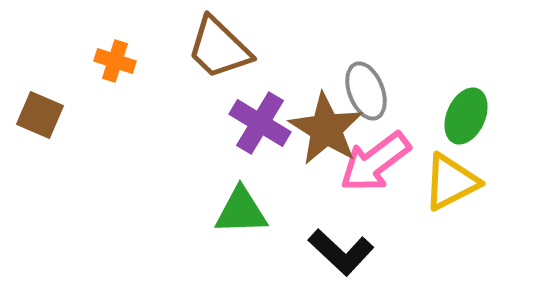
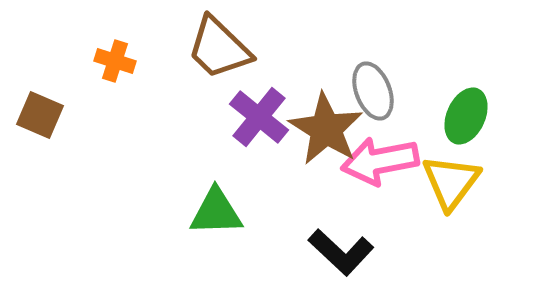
gray ellipse: moved 7 px right
purple cross: moved 1 px left, 6 px up; rotated 8 degrees clockwise
pink arrow: moved 5 px right, 1 px up; rotated 26 degrees clockwise
yellow triangle: rotated 26 degrees counterclockwise
green triangle: moved 25 px left, 1 px down
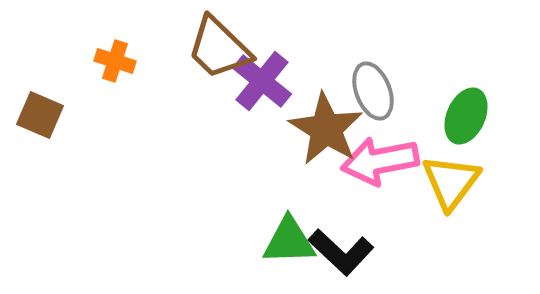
purple cross: moved 3 px right, 36 px up
green triangle: moved 73 px right, 29 px down
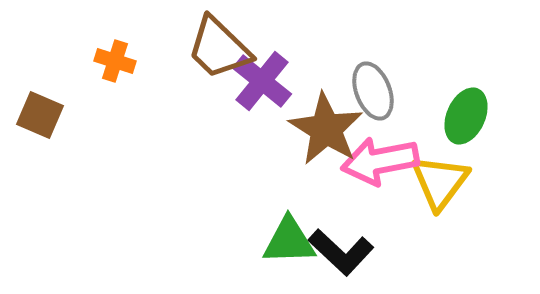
yellow triangle: moved 11 px left
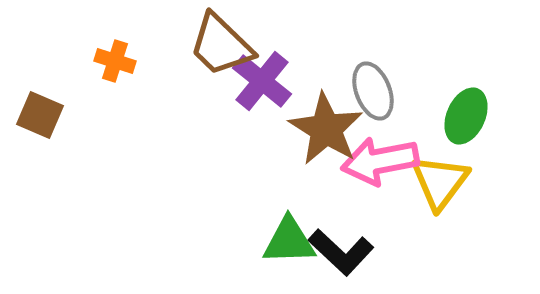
brown trapezoid: moved 2 px right, 3 px up
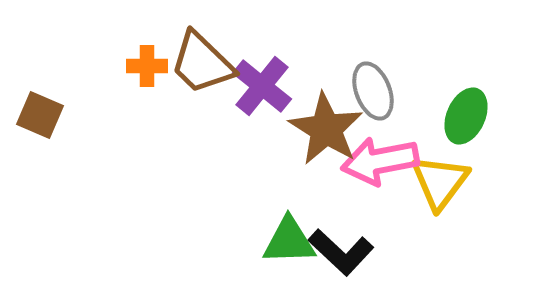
brown trapezoid: moved 19 px left, 18 px down
orange cross: moved 32 px right, 5 px down; rotated 18 degrees counterclockwise
purple cross: moved 5 px down
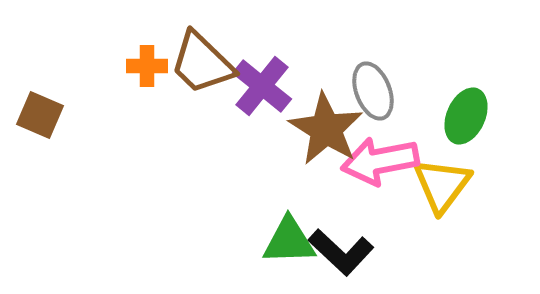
yellow triangle: moved 2 px right, 3 px down
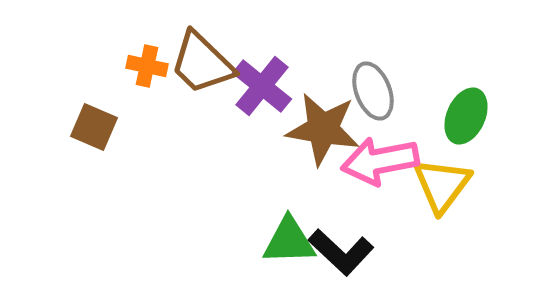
orange cross: rotated 12 degrees clockwise
brown square: moved 54 px right, 12 px down
brown star: moved 3 px left; rotated 22 degrees counterclockwise
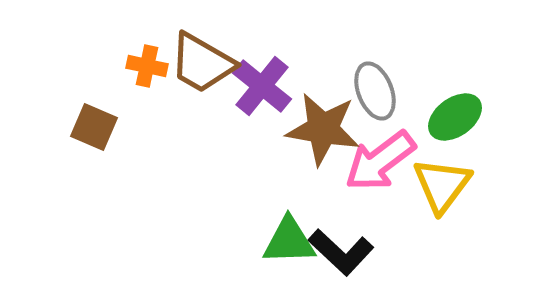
brown trapezoid: rotated 14 degrees counterclockwise
gray ellipse: moved 2 px right
green ellipse: moved 11 px left, 1 px down; rotated 30 degrees clockwise
pink arrow: rotated 26 degrees counterclockwise
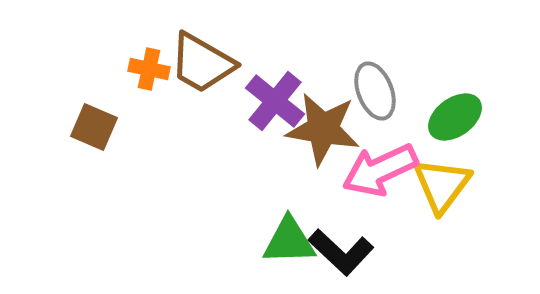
orange cross: moved 2 px right, 3 px down
purple cross: moved 13 px right, 15 px down
pink arrow: moved 9 px down; rotated 12 degrees clockwise
